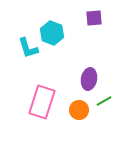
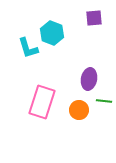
green line: rotated 35 degrees clockwise
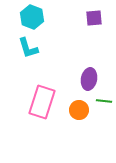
cyan hexagon: moved 20 px left, 16 px up
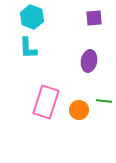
cyan L-shape: rotated 15 degrees clockwise
purple ellipse: moved 18 px up
pink rectangle: moved 4 px right
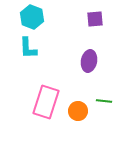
purple square: moved 1 px right, 1 px down
orange circle: moved 1 px left, 1 px down
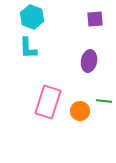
pink rectangle: moved 2 px right
orange circle: moved 2 px right
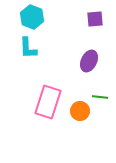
purple ellipse: rotated 15 degrees clockwise
green line: moved 4 px left, 4 px up
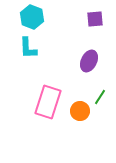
green line: rotated 63 degrees counterclockwise
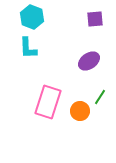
purple ellipse: rotated 30 degrees clockwise
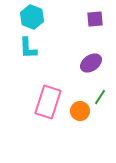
purple ellipse: moved 2 px right, 2 px down
